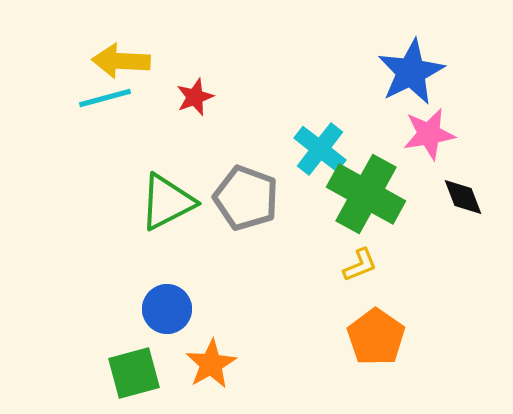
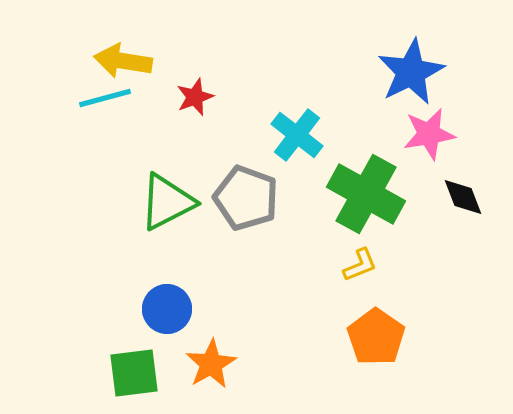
yellow arrow: moved 2 px right; rotated 6 degrees clockwise
cyan cross: moved 23 px left, 14 px up
green square: rotated 8 degrees clockwise
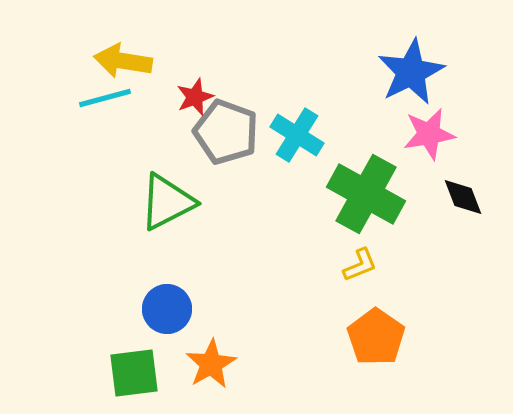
cyan cross: rotated 6 degrees counterclockwise
gray pentagon: moved 20 px left, 66 px up
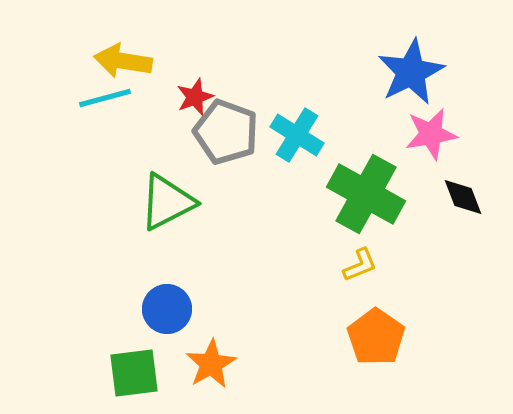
pink star: moved 2 px right
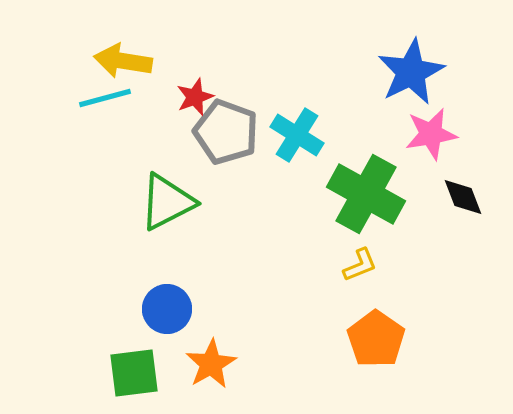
orange pentagon: moved 2 px down
